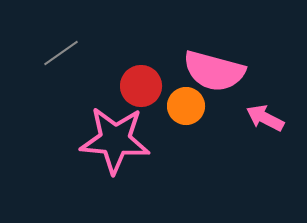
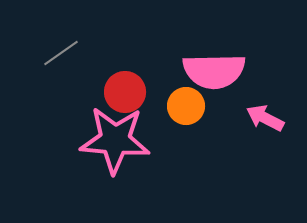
pink semicircle: rotated 16 degrees counterclockwise
red circle: moved 16 px left, 6 px down
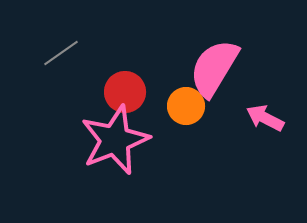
pink semicircle: moved 3 px up; rotated 122 degrees clockwise
pink star: rotated 26 degrees counterclockwise
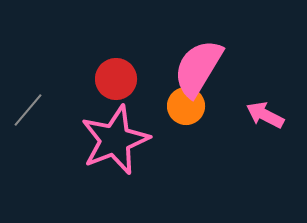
gray line: moved 33 px left, 57 px down; rotated 15 degrees counterclockwise
pink semicircle: moved 16 px left
red circle: moved 9 px left, 13 px up
pink arrow: moved 3 px up
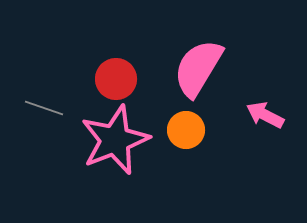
orange circle: moved 24 px down
gray line: moved 16 px right, 2 px up; rotated 69 degrees clockwise
